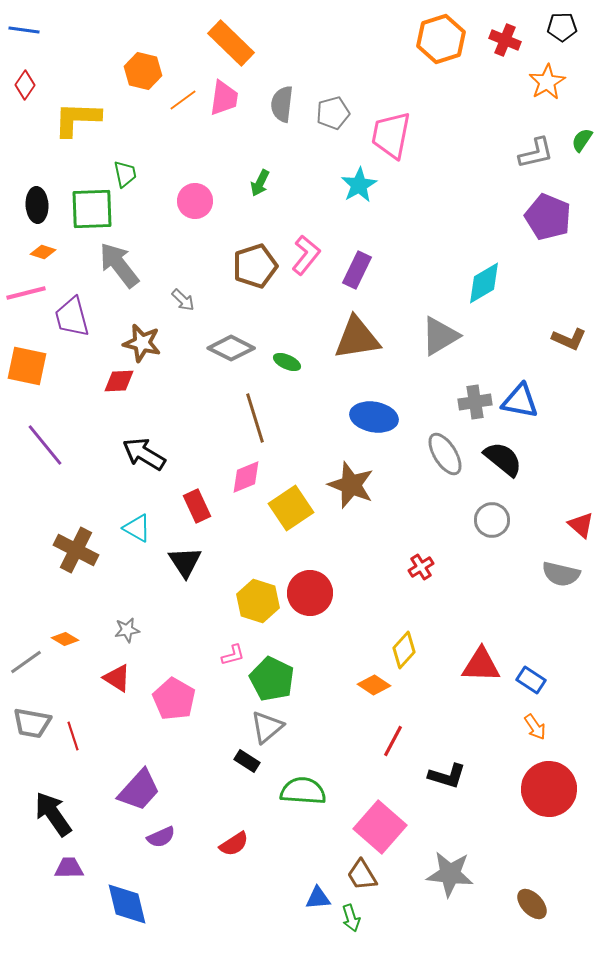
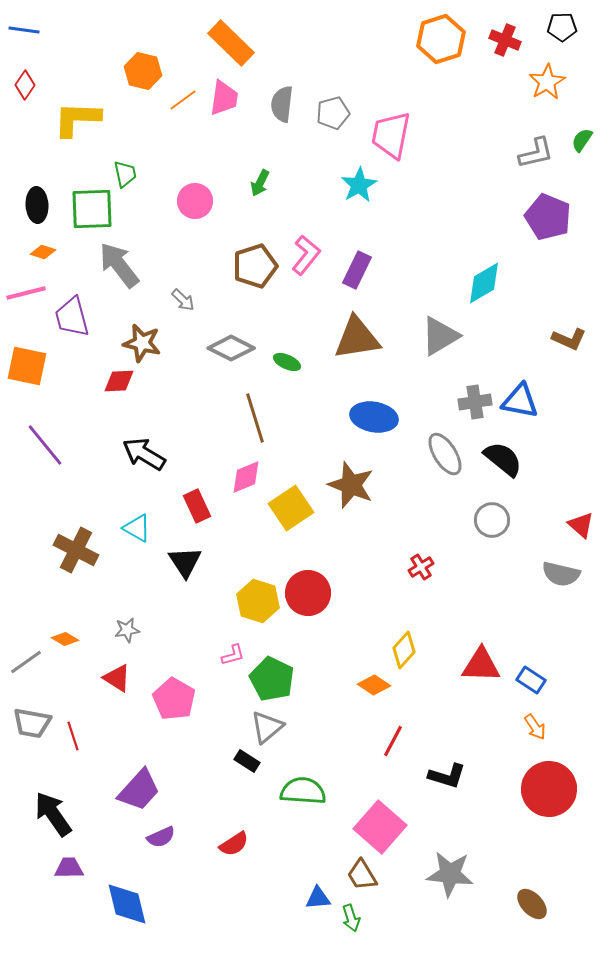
red circle at (310, 593): moved 2 px left
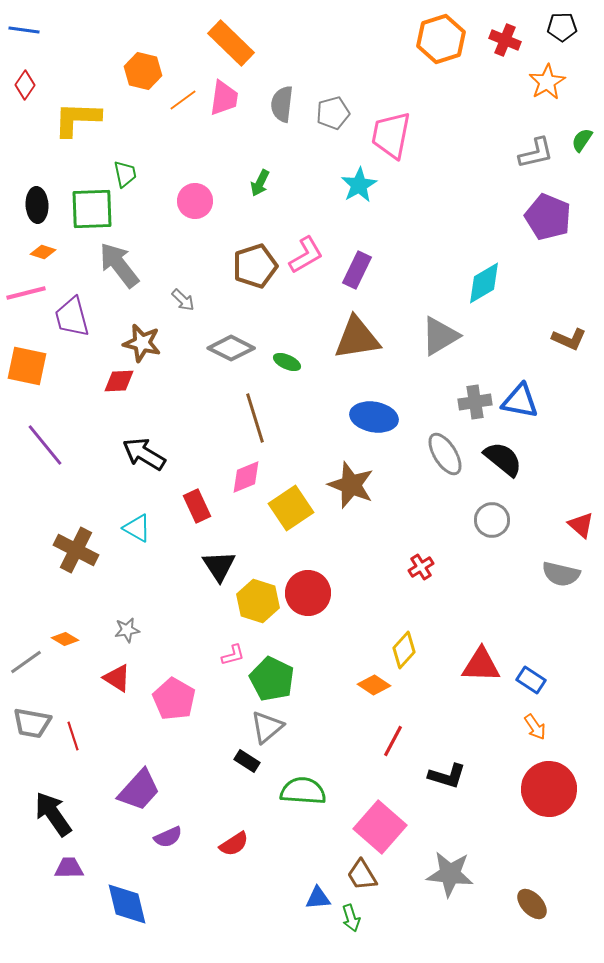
pink L-shape at (306, 255): rotated 21 degrees clockwise
black triangle at (185, 562): moved 34 px right, 4 px down
purple semicircle at (161, 837): moved 7 px right
